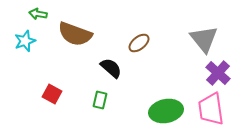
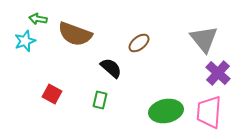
green arrow: moved 5 px down
pink trapezoid: moved 2 px left, 3 px down; rotated 12 degrees clockwise
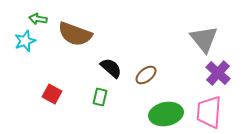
brown ellipse: moved 7 px right, 32 px down
green rectangle: moved 3 px up
green ellipse: moved 3 px down
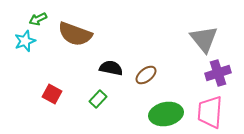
green arrow: rotated 36 degrees counterclockwise
black semicircle: rotated 30 degrees counterclockwise
purple cross: rotated 30 degrees clockwise
green rectangle: moved 2 px left, 2 px down; rotated 30 degrees clockwise
pink trapezoid: moved 1 px right
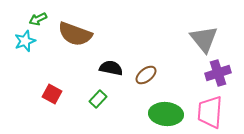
green ellipse: rotated 16 degrees clockwise
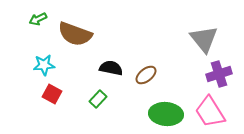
cyan star: moved 19 px right, 24 px down; rotated 15 degrees clockwise
purple cross: moved 1 px right, 1 px down
pink trapezoid: rotated 36 degrees counterclockwise
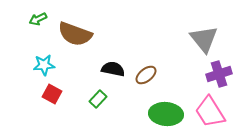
black semicircle: moved 2 px right, 1 px down
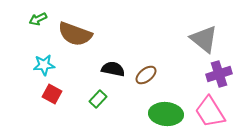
gray triangle: rotated 12 degrees counterclockwise
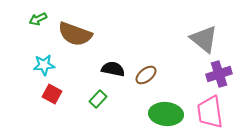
pink trapezoid: rotated 24 degrees clockwise
